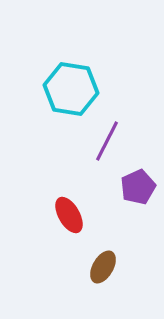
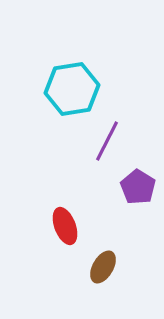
cyan hexagon: moved 1 px right; rotated 18 degrees counterclockwise
purple pentagon: rotated 16 degrees counterclockwise
red ellipse: moved 4 px left, 11 px down; rotated 9 degrees clockwise
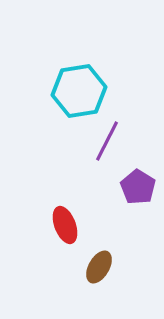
cyan hexagon: moved 7 px right, 2 px down
red ellipse: moved 1 px up
brown ellipse: moved 4 px left
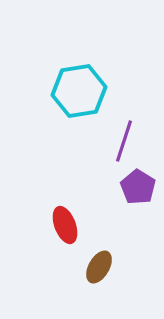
purple line: moved 17 px right; rotated 9 degrees counterclockwise
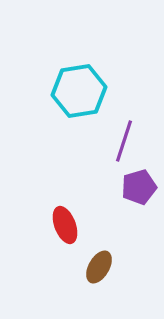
purple pentagon: moved 1 px right; rotated 24 degrees clockwise
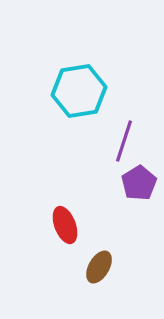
purple pentagon: moved 4 px up; rotated 16 degrees counterclockwise
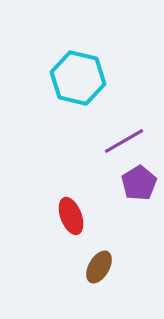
cyan hexagon: moved 1 px left, 13 px up; rotated 22 degrees clockwise
purple line: rotated 42 degrees clockwise
red ellipse: moved 6 px right, 9 px up
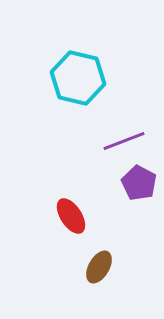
purple line: rotated 9 degrees clockwise
purple pentagon: rotated 12 degrees counterclockwise
red ellipse: rotated 12 degrees counterclockwise
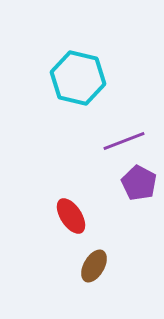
brown ellipse: moved 5 px left, 1 px up
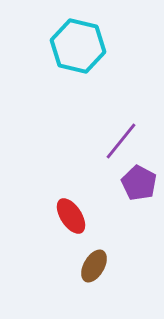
cyan hexagon: moved 32 px up
purple line: moved 3 px left; rotated 30 degrees counterclockwise
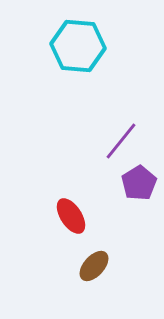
cyan hexagon: rotated 8 degrees counterclockwise
purple pentagon: rotated 12 degrees clockwise
brown ellipse: rotated 12 degrees clockwise
